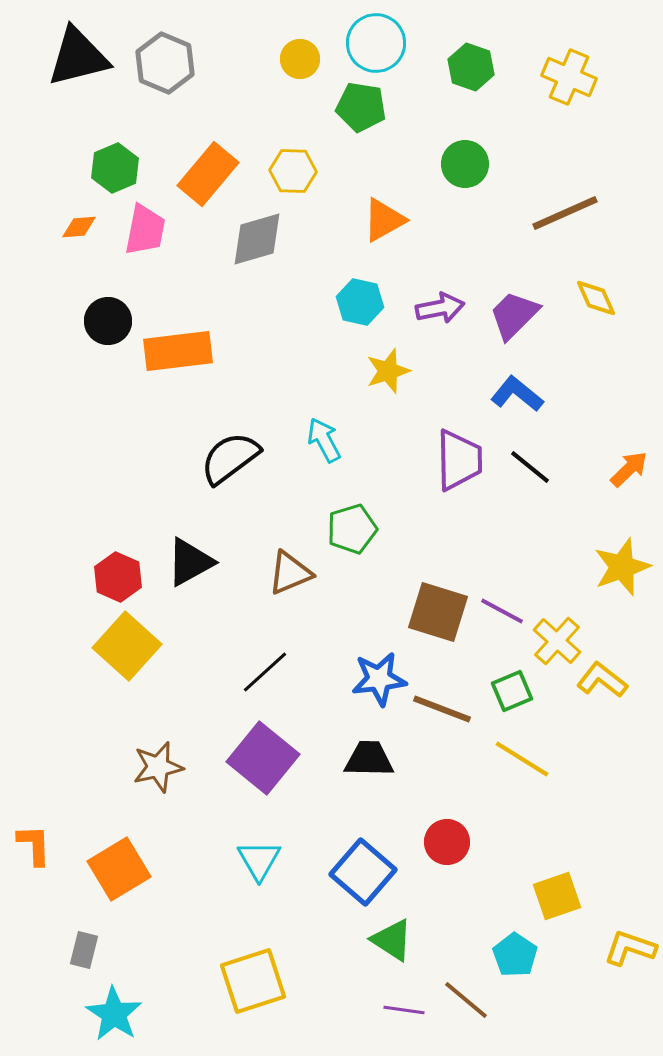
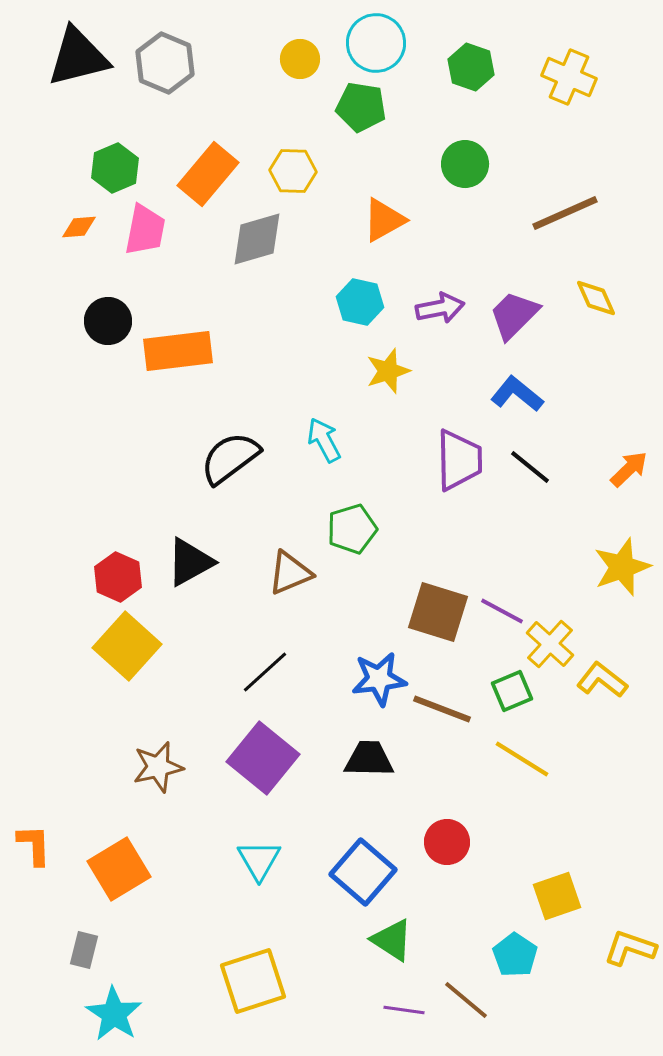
yellow cross at (557, 641): moved 7 px left, 3 px down
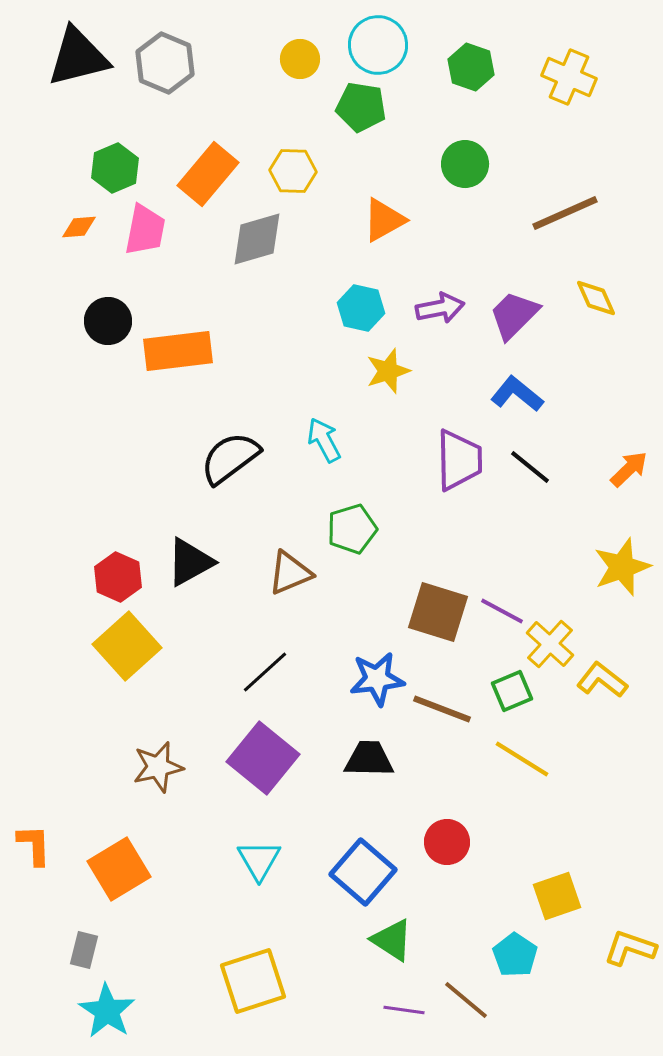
cyan circle at (376, 43): moved 2 px right, 2 px down
cyan hexagon at (360, 302): moved 1 px right, 6 px down
yellow square at (127, 646): rotated 6 degrees clockwise
blue star at (379, 679): moved 2 px left
cyan star at (114, 1014): moved 7 px left, 3 px up
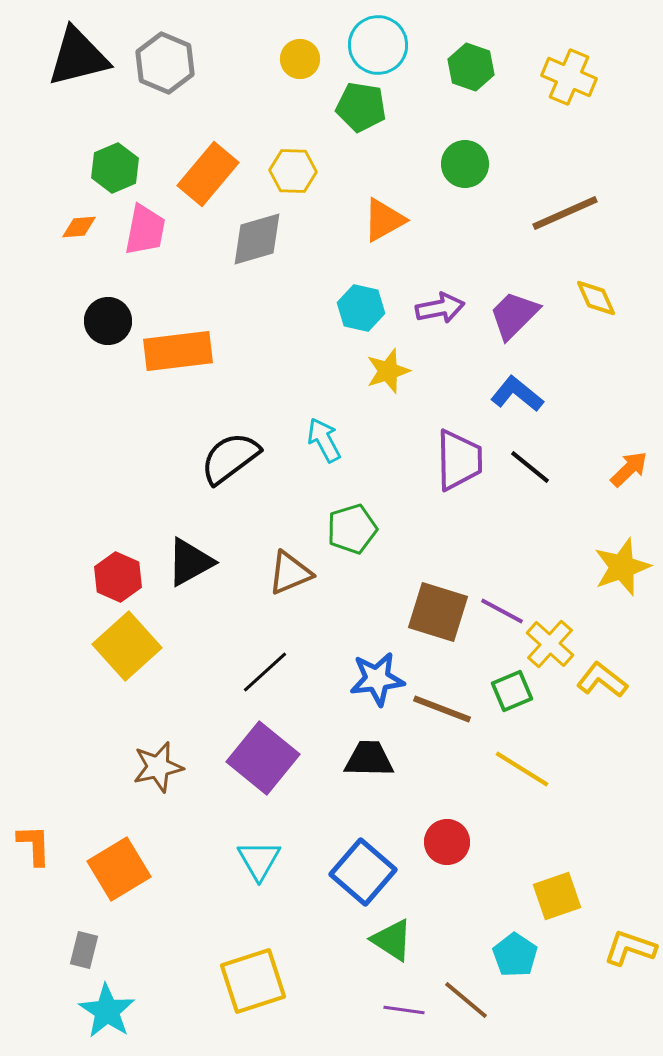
yellow line at (522, 759): moved 10 px down
